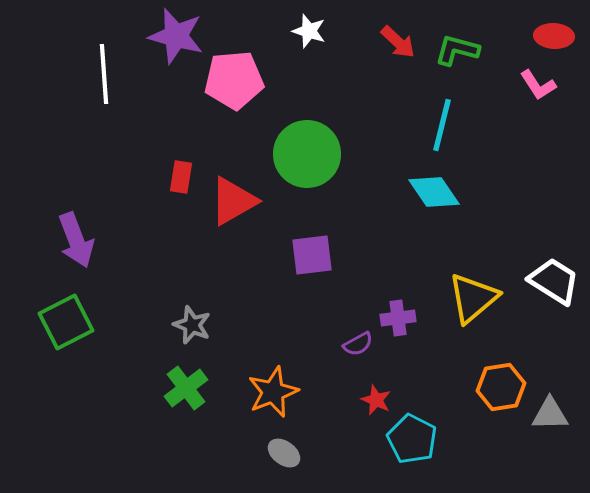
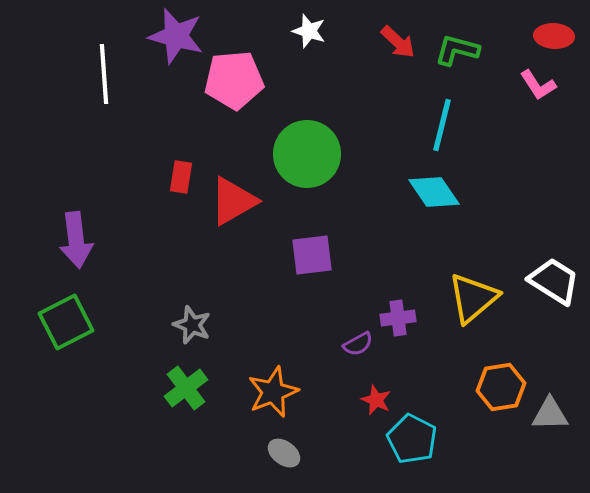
purple arrow: rotated 14 degrees clockwise
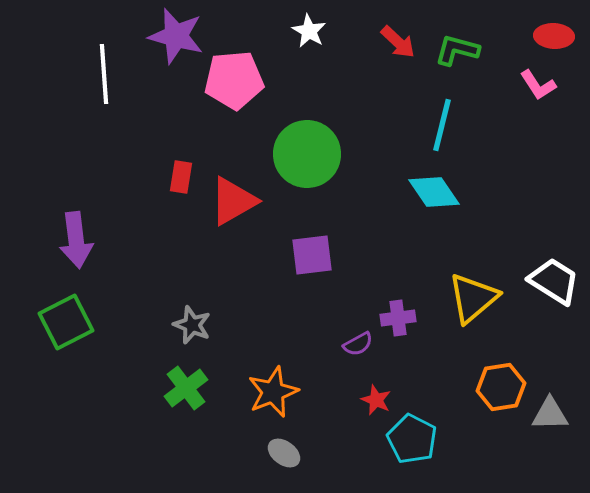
white star: rotated 12 degrees clockwise
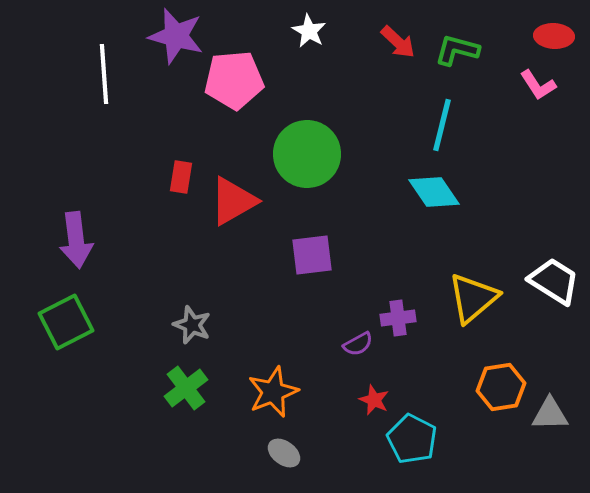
red star: moved 2 px left
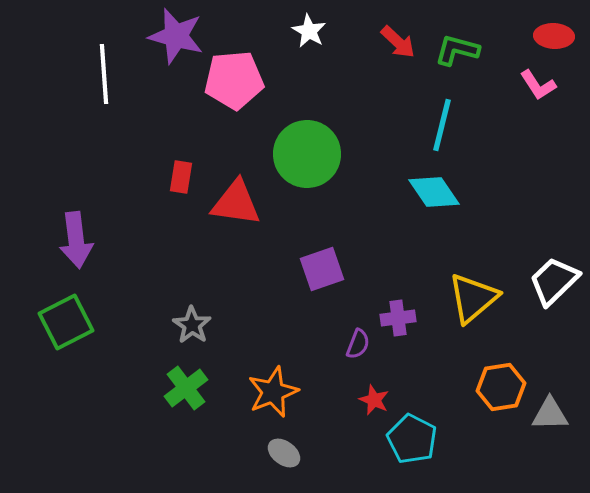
red triangle: moved 3 px right, 2 px down; rotated 38 degrees clockwise
purple square: moved 10 px right, 14 px down; rotated 12 degrees counterclockwise
white trapezoid: rotated 76 degrees counterclockwise
gray star: rotated 12 degrees clockwise
purple semicircle: rotated 40 degrees counterclockwise
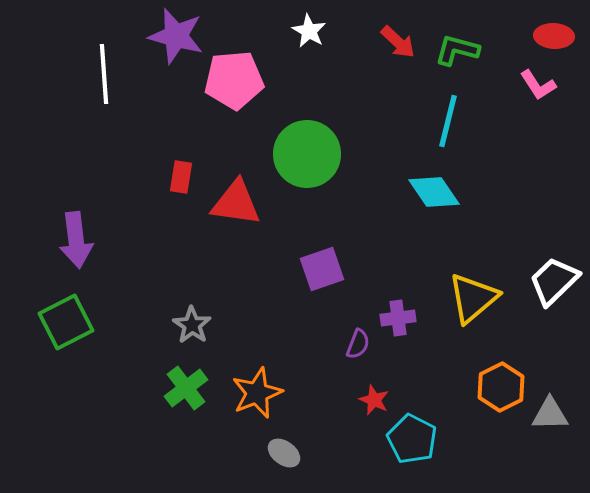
cyan line: moved 6 px right, 4 px up
orange hexagon: rotated 18 degrees counterclockwise
orange star: moved 16 px left, 1 px down
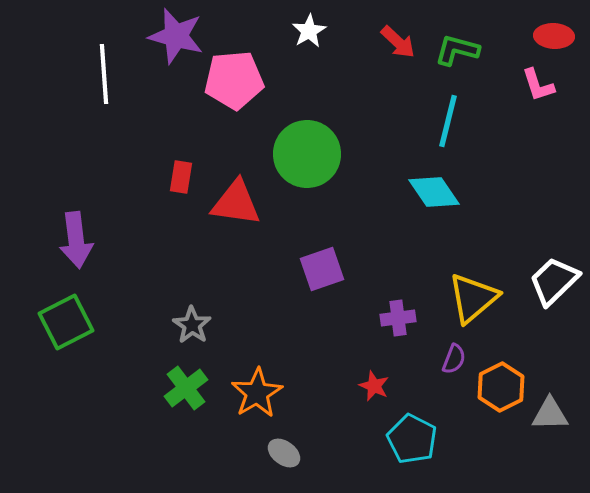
white star: rotated 12 degrees clockwise
pink L-shape: rotated 15 degrees clockwise
purple semicircle: moved 96 px right, 15 px down
orange star: rotated 9 degrees counterclockwise
red star: moved 14 px up
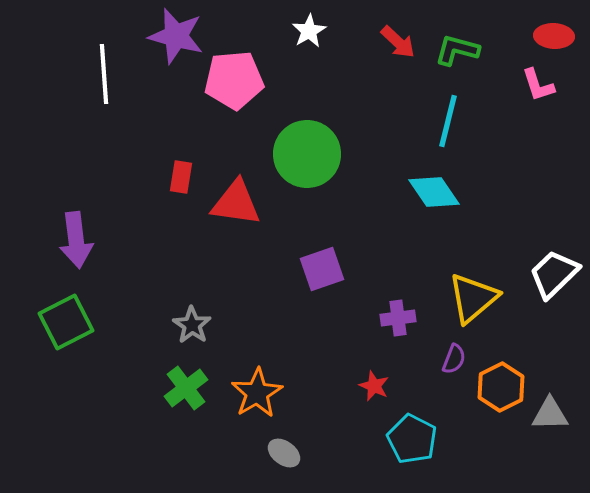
white trapezoid: moved 7 px up
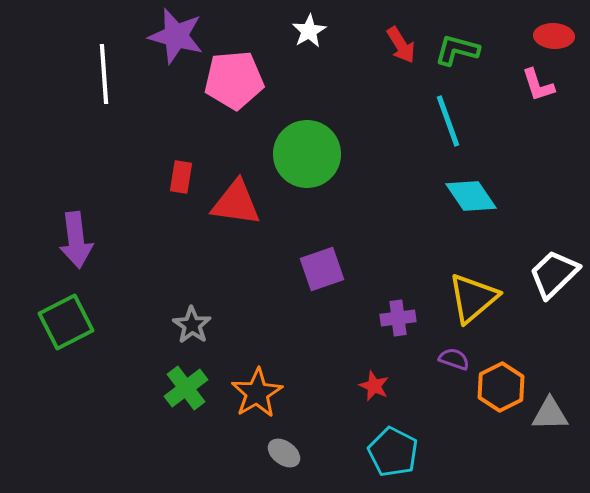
red arrow: moved 3 px right, 3 px down; rotated 15 degrees clockwise
cyan line: rotated 34 degrees counterclockwise
cyan diamond: moved 37 px right, 4 px down
purple semicircle: rotated 92 degrees counterclockwise
cyan pentagon: moved 19 px left, 13 px down
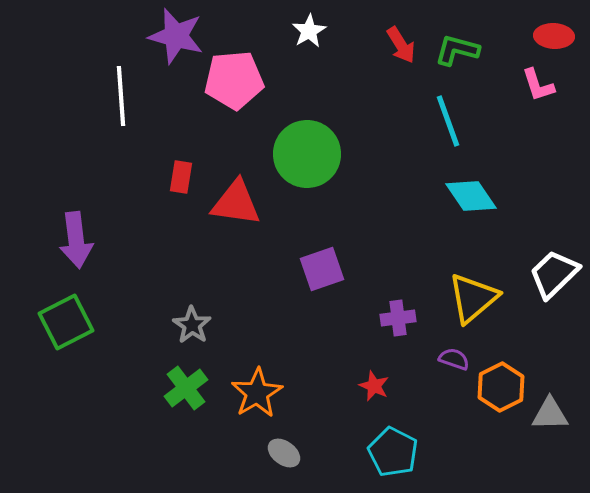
white line: moved 17 px right, 22 px down
